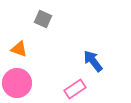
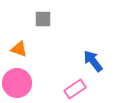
gray square: rotated 24 degrees counterclockwise
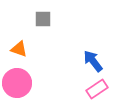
pink rectangle: moved 22 px right
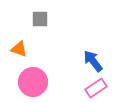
gray square: moved 3 px left
pink circle: moved 16 px right, 1 px up
pink rectangle: moved 1 px left, 1 px up
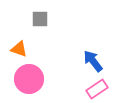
pink circle: moved 4 px left, 3 px up
pink rectangle: moved 1 px right, 1 px down
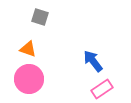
gray square: moved 2 px up; rotated 18 degrees clockwise
orange triangle: moved 9 px right
pink rectangle: moved 5 px right
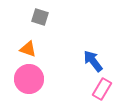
pink rectangle: rotated 25 degrees counterclockwise
